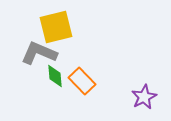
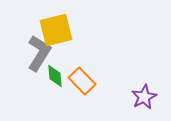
yellow square: moved 3 px down
gray L-shape: rotated 99 degrees clockwise
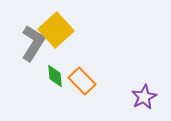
yellow square: rotated 28 degrees counterclockwise
gray L-shape: moved 6 px left, 10 px up
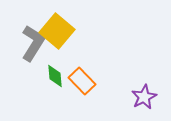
yellow square: moved 1 px right, 1 px down; rotated 8 degrees counterclockwise
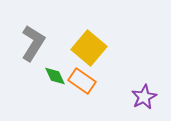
yellow square: moved 32 px right, 17 px down
green diamond: rotated 20 degrees counterclockwise
orange rectangle: rotated 12 degrees counterclockwise
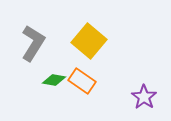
yellow square: moved 7 px up
green diamond: moved 1 px left, 4 px down; rotated 55 degrees counterclockwise
purple star: rotated 10 degrees counterclockwise
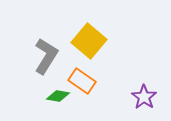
gray L-shape: moved 13 px right, 13 px down
green diamond: moved 4 px right, 16 px down
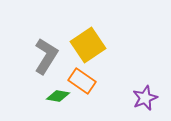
yellow square: moved 1 px left, 4 px down; rotated 16 degrees clockwise
purple star: moved 1 px right, 1 px down; rotated 15 degrees clockwise
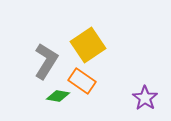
gray L-shape: moved 5 px down
purple star: rotated 15 degrees counterclockwise
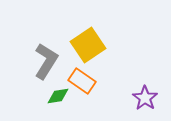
green diamond: rotated 20 degrees counterclockwise
